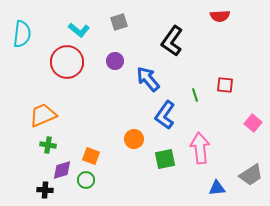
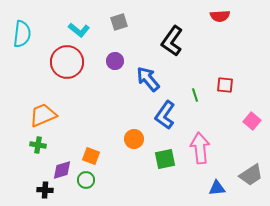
pink square: moved 1 px left, 2 px up
green cross: moved 10 px left
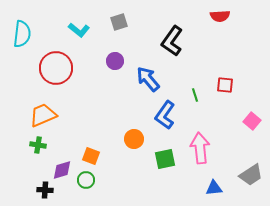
red circle: moved 11 px left, 6 px down
blue triangle: moved 3 px left
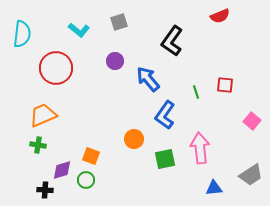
red semicircle: rotated 18 degrees counterclockwise
green line: moved 1 px right, 3 px up
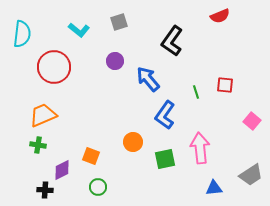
red circle: moved 2 px left, 1 px up
orange circle: moved 1 px left, 3 px down
purple diamond: rotated 10 degrees counterclockwise
green circle: moved 12 px right, 7 px down
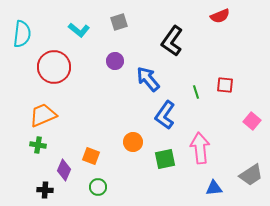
purple diamond: moved 2 px right; rotated 40 degrees counterclockwise
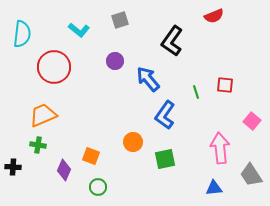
red semicircle: moved 6 px left
gray square: moved 1 px right, 2 px up
pink arrow: moved 20 px right
gray trapezoid: rotated 90 degrees clockwise
black cross: moved 32 px left, 23 px up
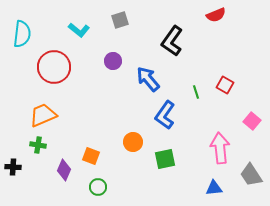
red semicircle: moved 2 px right, 1 px up
purple circle: moved 2 px left
red square: rotated 24 degrees clockwise
